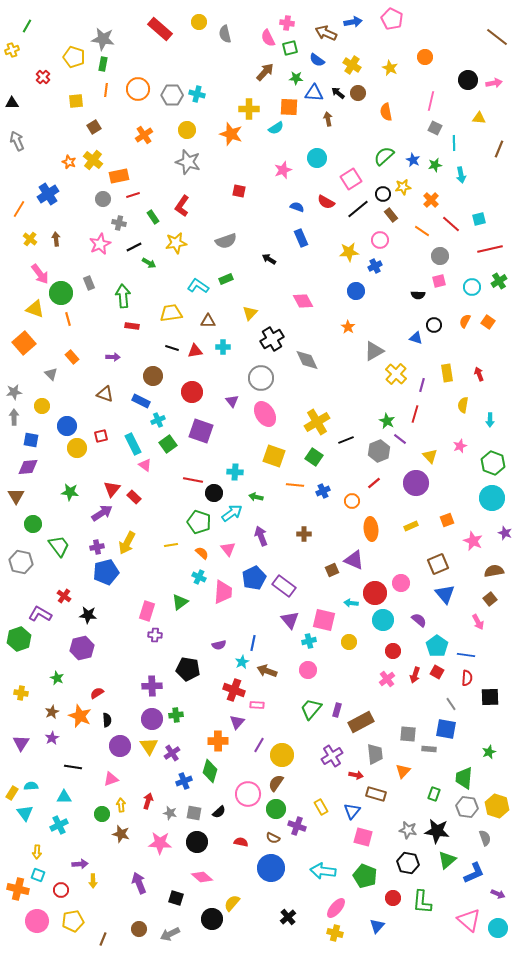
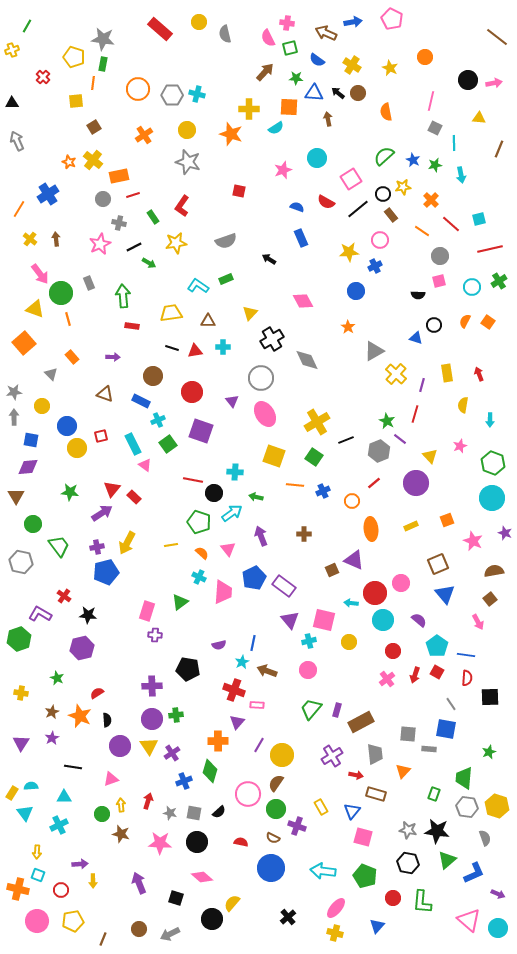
orange line at (106, 90): moved 13 px left, 7 px up
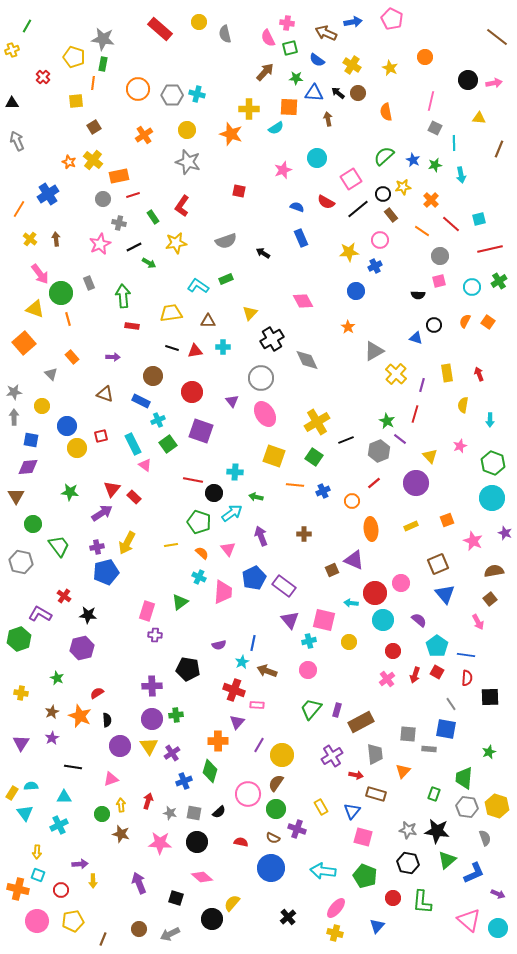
black arrow at (269, 259): moved 6 px left, 6 px up
purple cross at (297, 826): moved 3 px down
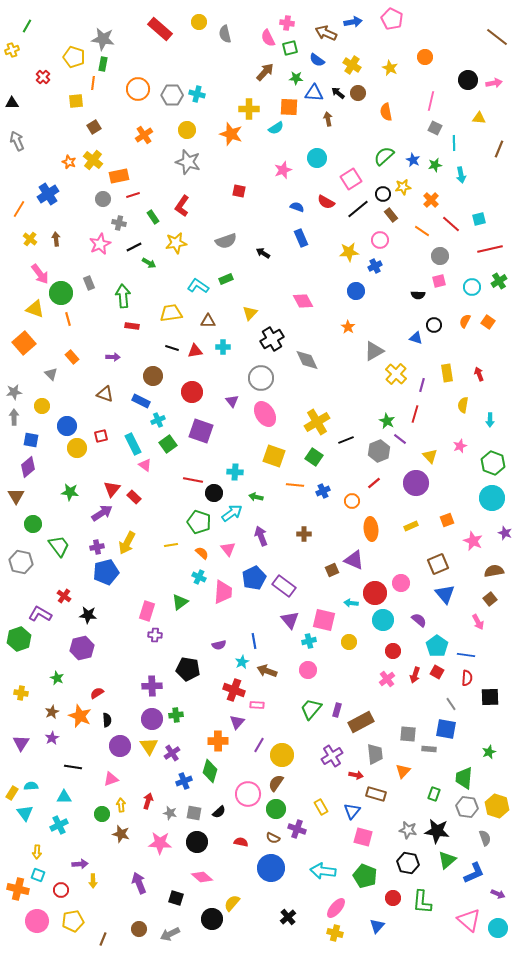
purple diamond at (28, 467): rotated 35 degrees counterclockwise
blue line at (253, 643): moved 1 px right, 2 px up; rotated 21 degrees counterclockwise
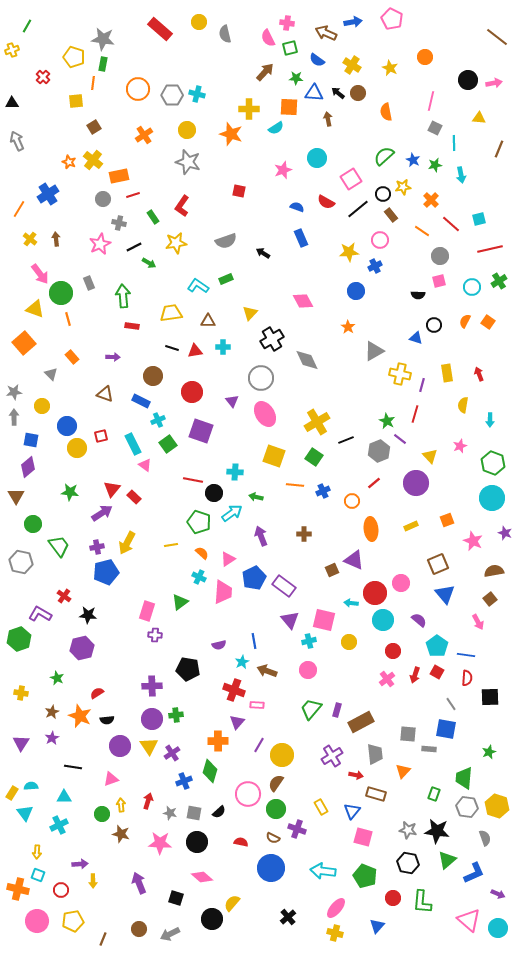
yellow cross at (396, 374): moved 4 px right; rotated 30 degrees counterclockwise
pink triangle at (228, 549): moved 10 px down; rotated 35 degrees clockwise
black semicircle at (107, 720): rotated 88 degrees clockwise
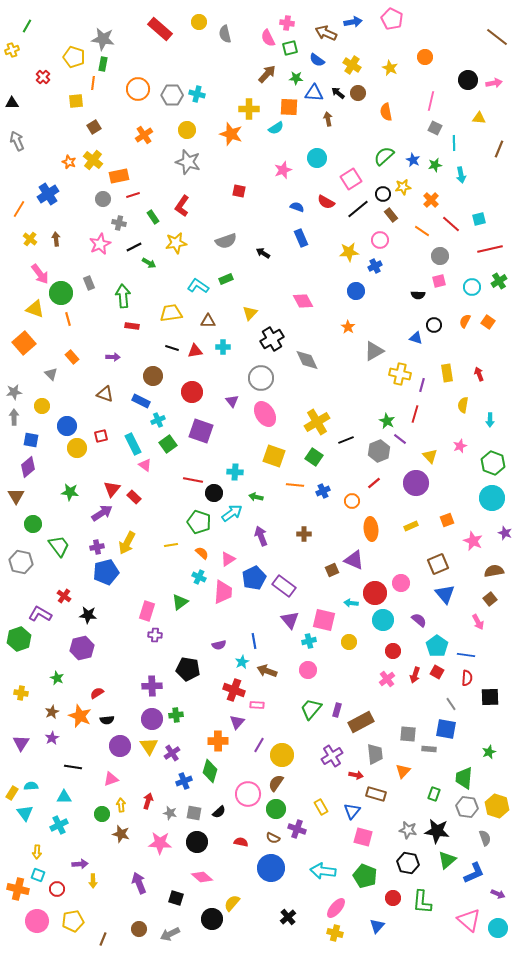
brown arrow at (265, 72): moved 2 px right, 2 px down
red circle at (61, 890): moved 4 px left, 1 px up
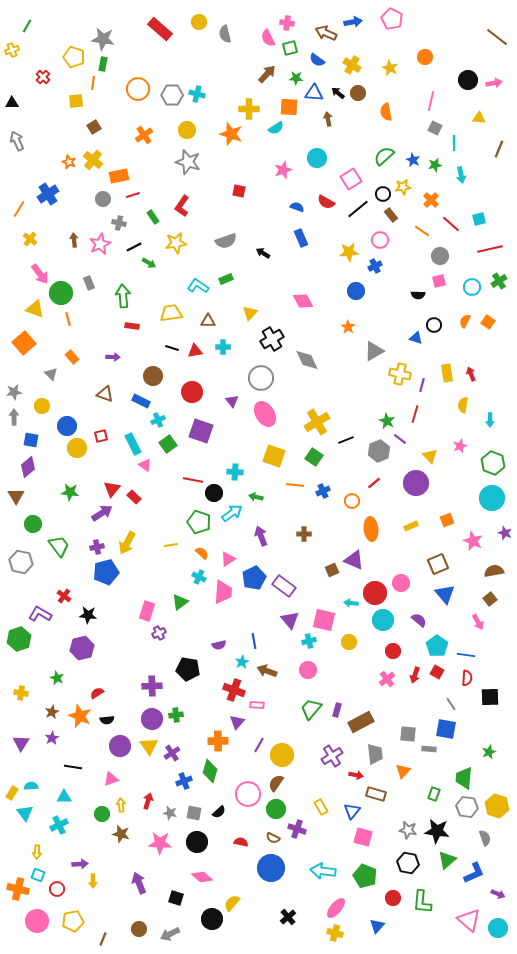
brown arrow at (56, 239): moved 18 px right, 1 px down
red arrow at (479, 374): moved 8 px left
purple cross at (155, 635): moved 4 px right, 2 px up; rotated 32 degrees counterclockwise
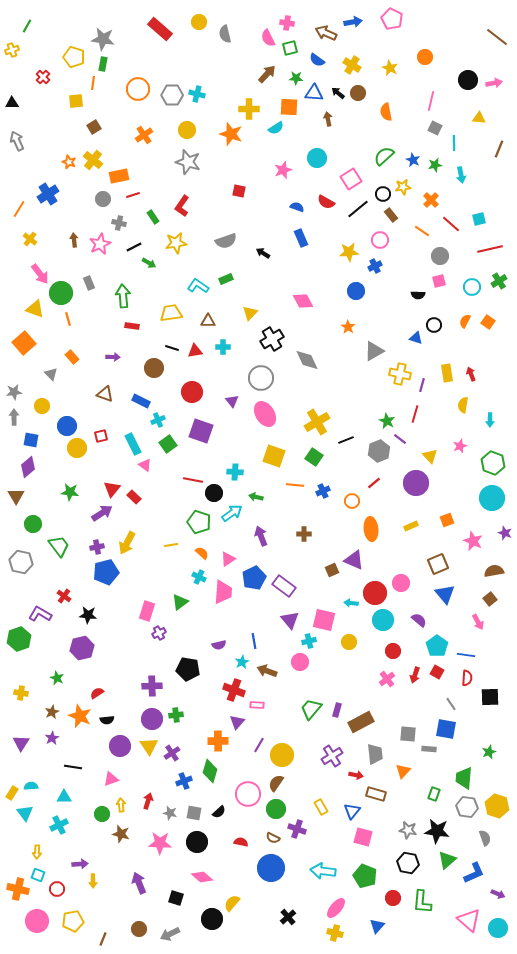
brown circle at (153, 376): moved 1 px right, 8 px up
pink circle at (308, 670): moved 8 px left, 8 px up
